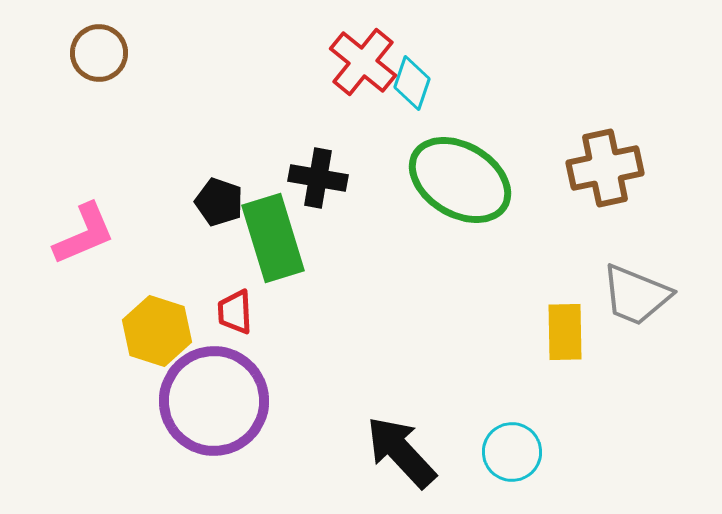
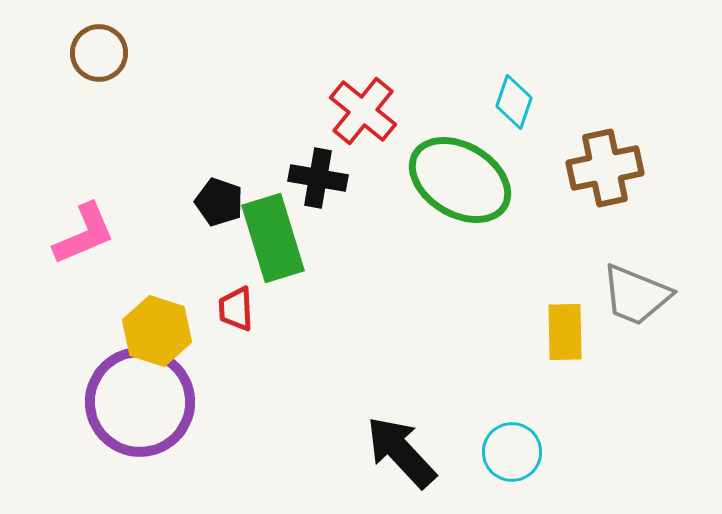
red cross: moved 49 px down
cyan diamond: moved 102 px right, 19 px down
red trapezoid: moved 1 px right, 3 px up
purple circle: moved 74 px left, 1 px down
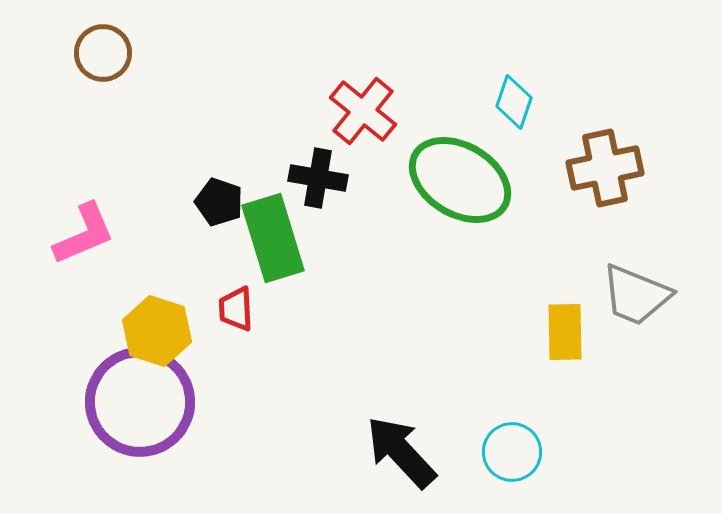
brown circle: moved 4 px right
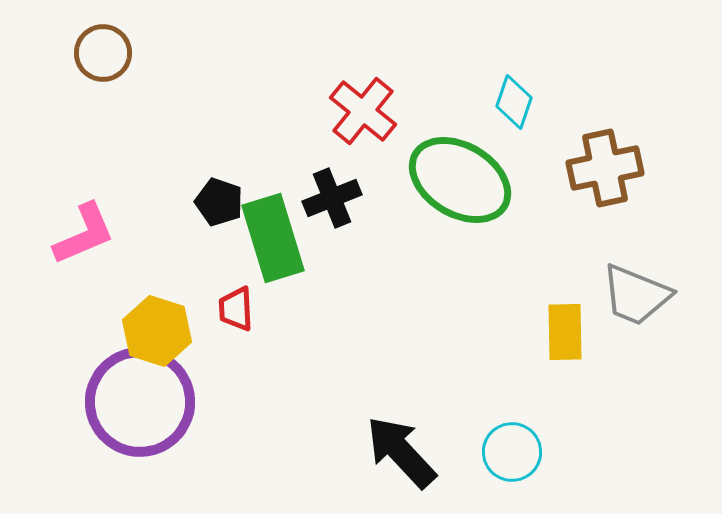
black cross: moved 14 px right, 20 px down; rotated 32 degrees counterclockwise
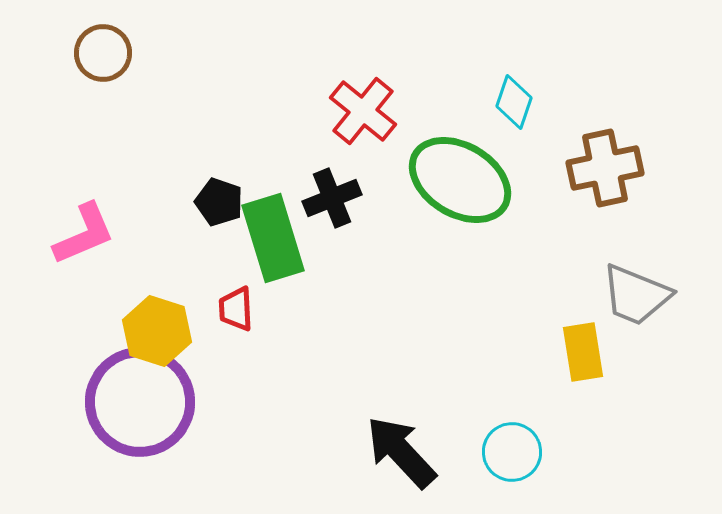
yellow rectangle: moved 18 px right, 20 px down; rotated 8 degrees counterclockwise
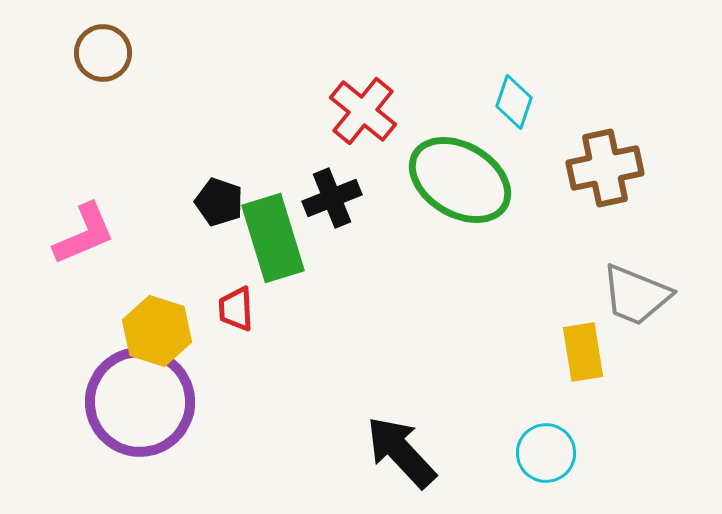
cyan circle: moved 34 px right, 1 px down
